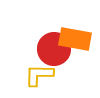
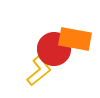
yellow L-shape: moved 4 px up; rotated 140 degrees clockwise
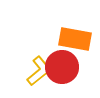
red circle: moved 8 px right, 18 px down
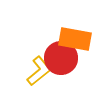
red circle: moved 1 px left, 9 px up
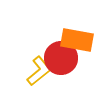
orange rectangle: moved 2 px right, 1 px down
